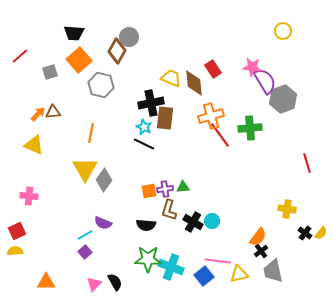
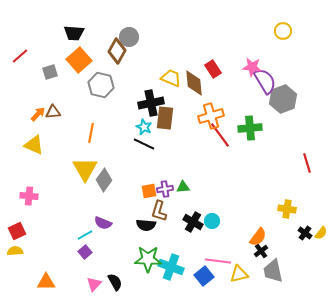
brown L-shape at (169, 210): moved 10 px left, 1 px down
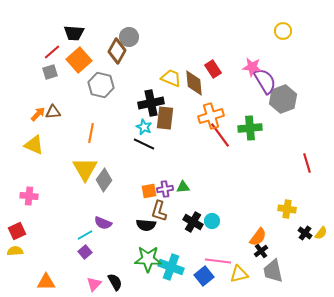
red line at (20, 56): moved 32 px right, 4 px up
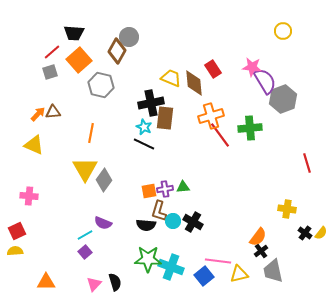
cyan circle at (212, 221): moved 39 px left
black semicircle at (115, 282): rotated 12 degrees clockwise
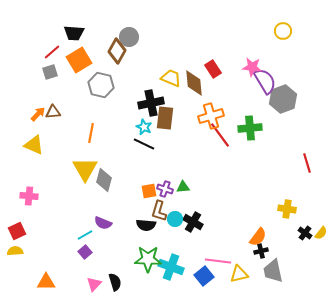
orange square at (79, 60): rotated 10 degrees clockwise
gray diamond at (104, 180): rotated 20 degrees counterclockwise
purple cross at (165, 189): rotated 28 degrees clockwise
cyan circle at (173, 221): moved 2 px right, 2 px up
black cross at (261, 251): rotated 24 degrees clockwise
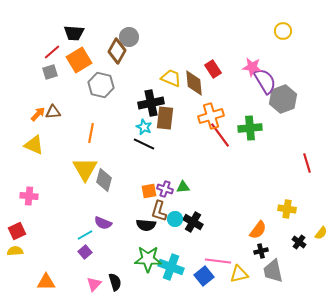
black cross at (305, 233): moved 6 px left, 9 px down
orange semicircle at (258, 237): moved 7 px up
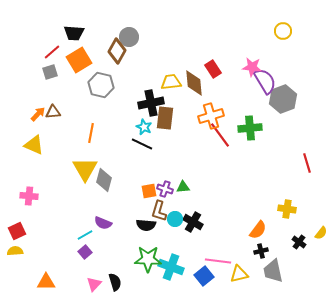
yellow trapezoid at (171, 78): moved 4 px down; rotated 30 degrees counterclockwise
black line at (144, 144): moved 2 px left
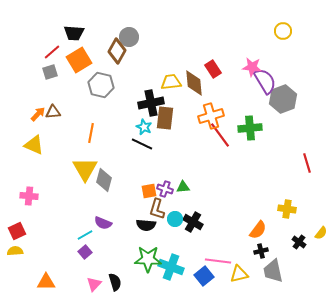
brown L-shape at (159, 211): moved 2 px left, 2 px up
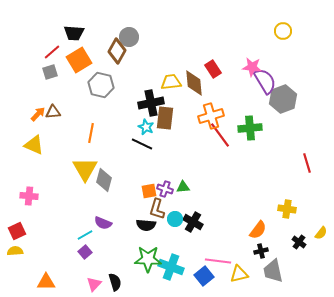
cyan star at (144, 127): moved 2 px right
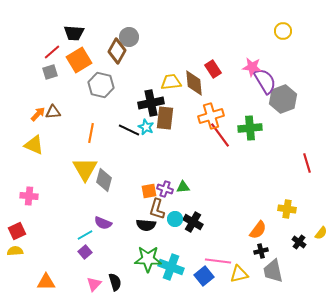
black line at (142, 144): moved 13 px left, 14 px up
